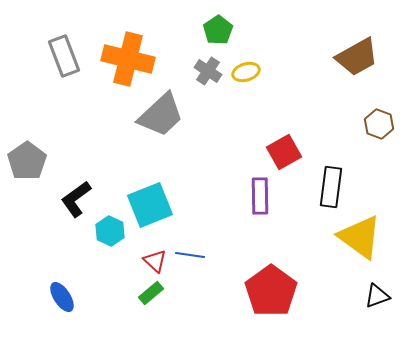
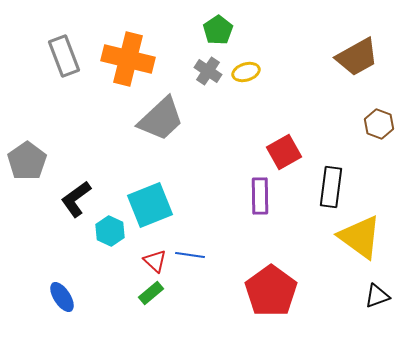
gray trapezoid: moved 4 px down
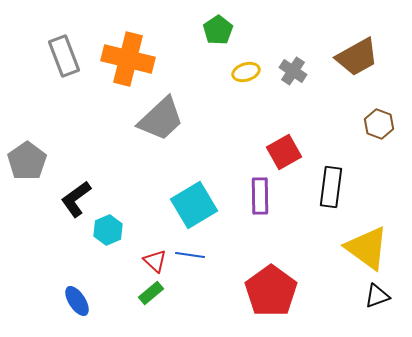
gray cross: moved 85 px right
cyan square: moved 44 px right; rotated 9 degrees counterclockwise
cyan hexagon: moved 2 px left, 1 px up; rotated 12 degrees clockwise
yellow triangle: moved 7 px right, 11 px down
blue ellipse: moved 15 px right, 4 px down
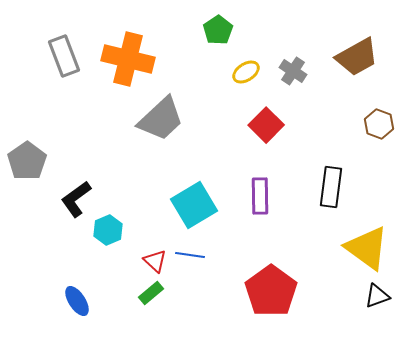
yellow ellipse: rotated 16 degrees counterclockwise
red square: moved 18 px left, 27 px up; rotated 16 degrees counterclockwise
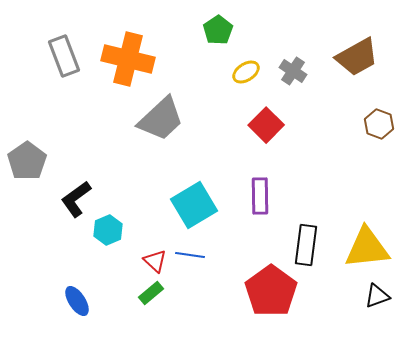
black rectangle: moved 25 px left, 58 px down
yellow triangle: rotated 42 degrees counterclockwise
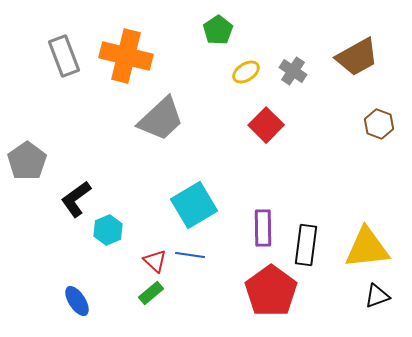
orange cross: moved 2 px left, 3 px up
purple rectangle: moved 3 px right, 32 px down
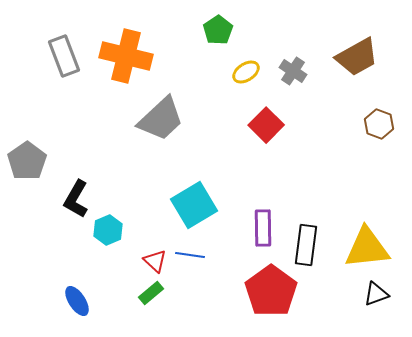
black L-shape: rotated 24 degrees counterclockwise
black triangle: moved 1 px left, 2 px up
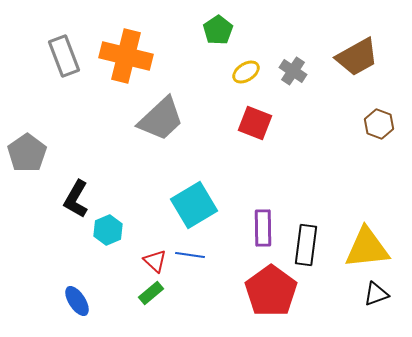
red square: moved 11 px left, 2 px up; rotated 24 degrees counterclockwise
gray pentagon: moved 8 px up
